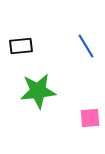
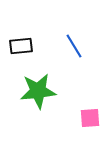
blue line: moved 12 px left
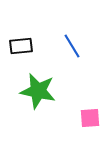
blue line: moved 2 px left
green star: rotated 18 degrees clockwise
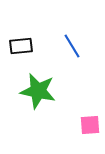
pink square: moved 7 px down
